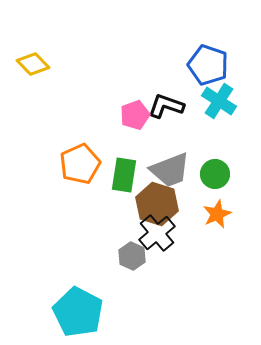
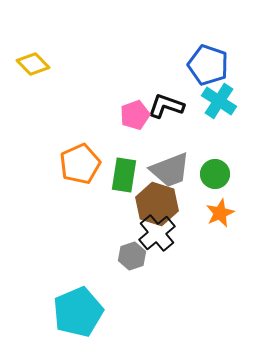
orange star: moved 3 px right, 1 px up
gray hexagon: rotated 16 degrees clockwise
cyan pentagon: rotated 21 degrees clockwise
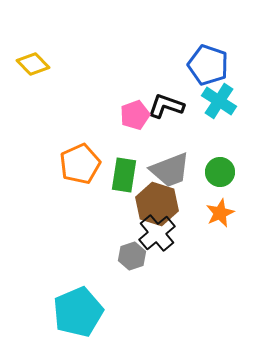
green circle: moved 5 px right, 2 px up
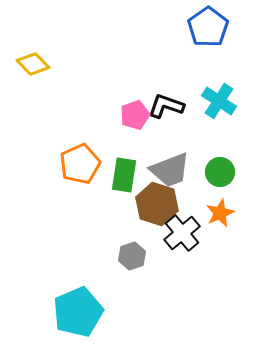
blue pentagon: moved 38 px up; rotated 18 degrees clockwise
black cross: moved 25 px right
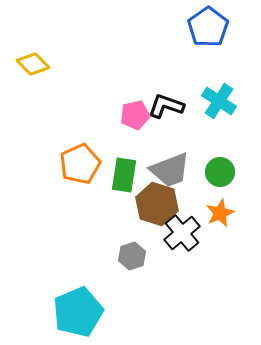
pink pentagon: rotated 8 degrees clockwise
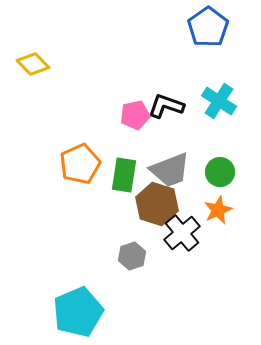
orange star: moved 2 px left, 3 px up
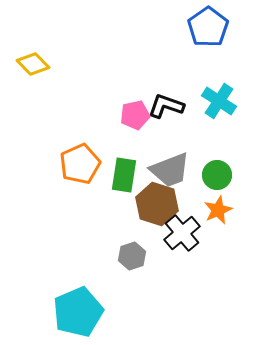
green circle: moved 3 px left, 3 px down
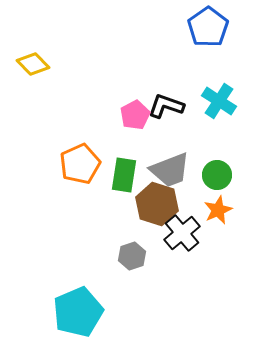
pink pentagon: rotated 16 degrees counterclockwise
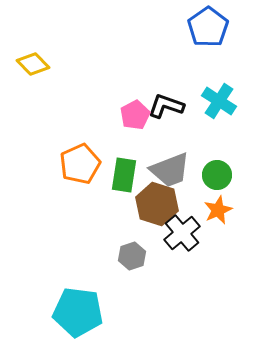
cyan pentagon: rotated 30 degrees clockwise
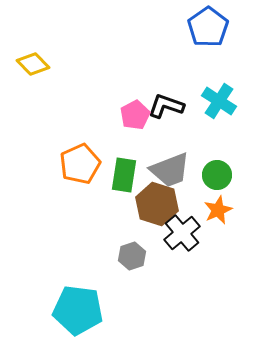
cyan pentagon: moved 2 px up
